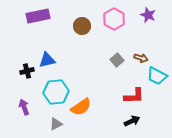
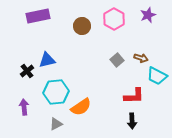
purple star: rotated 28 degrees clockwise
black cross: rotated 24 degrees counterclockwise
purple arrow: rotated 14 degrees clockwise
black arrow: rotated 112 degrees clockwise
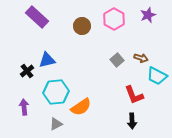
purple rectangle: moved 1 px left, 1 px down; rotated 55 degrees clockwise
red L-shape: moved 1 px up; rotated 70 degrees clockwise
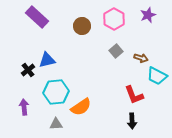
gray square: moved 1 px left, 9 px up
black cross: moved 1 px right, 1 px up
gray triangle: rotated 24 degrees clockwise
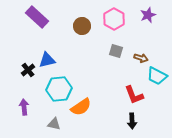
gray square: rotated 32 degrees counterclockwise
cyan hexagon: moved 3 px right, 3 px up
gray triangle: moved 2 px left; rotated 16 degrees clockwise
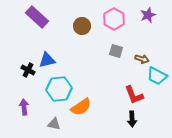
brown arrow: moved 1 px right, 1 px down
black cross: rotated 24 degrees counterclockwise
black arrow: moved 2 px up
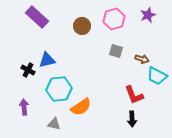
pink hexagon: rotated 15 degrees clockwise
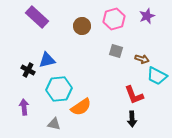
purple star: moved 1 px left, 1 px down
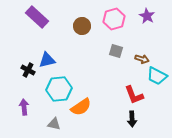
purple star: rotated 21 degrees counterclockwise
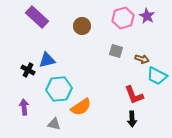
pink hexagon: moved 9 px right, 1 px up
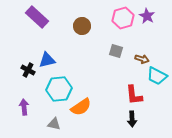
red L-shape: rotated 15 degrees clockwise
